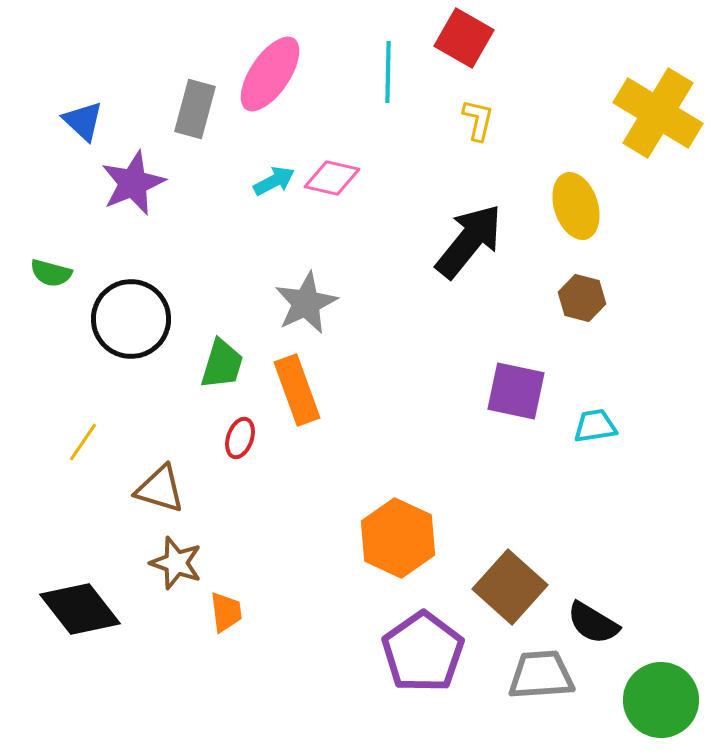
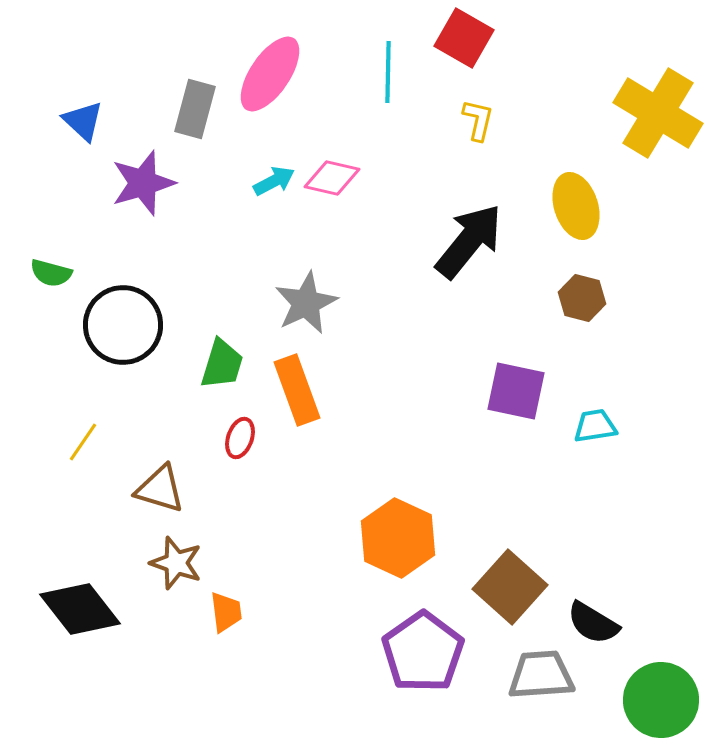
purple star: moved 10 px right; rotated 6 degrees clockwise
black circle: moved 8 px left, 6 px down
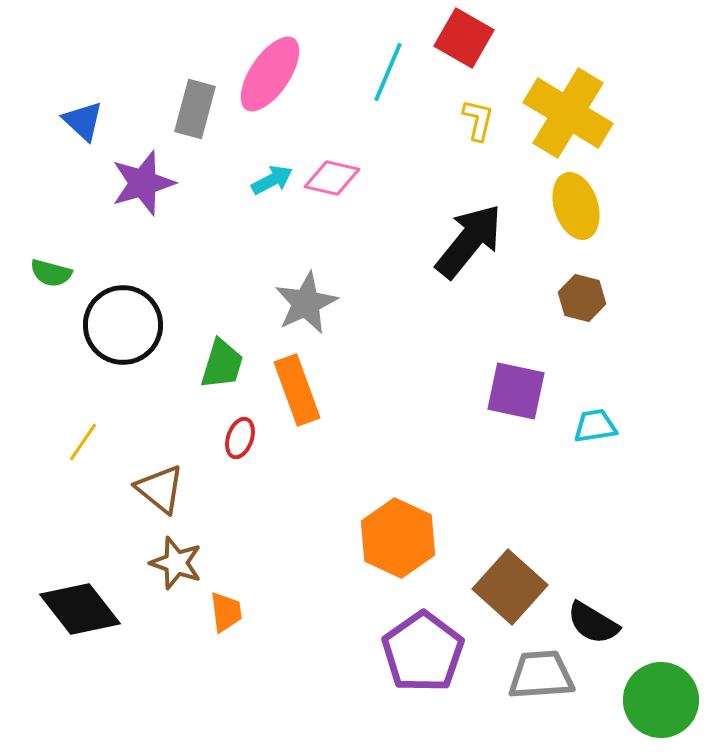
cyan line: rotated 22 degrees clockwise
yellow cross: moved 90 px left
cyan arrow: moved 2 px left, 1 px up
brown triangle: rotated 22 degrees clockwise
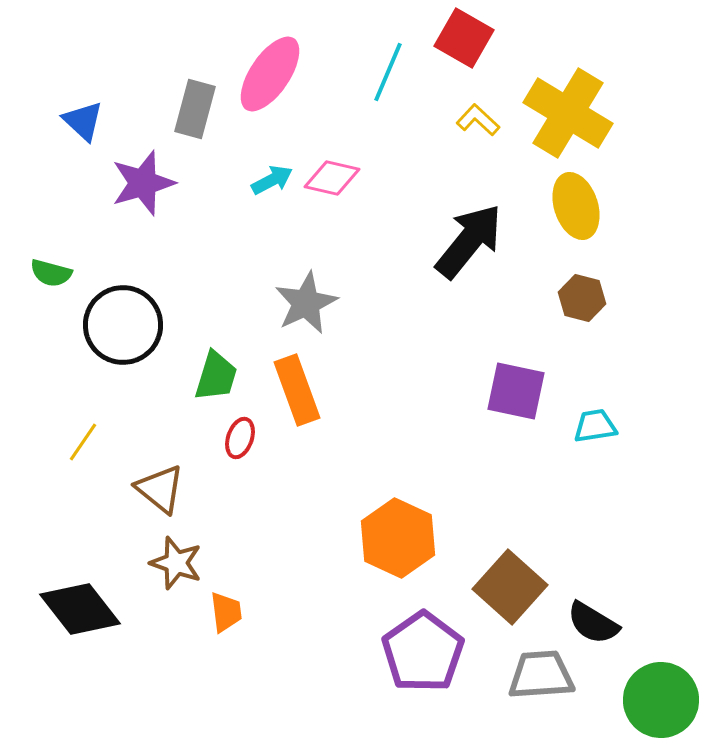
yellow L-shape: rotated 60 degrees counterclockwise
green trapezoid: moved 6 px left, 12 px down
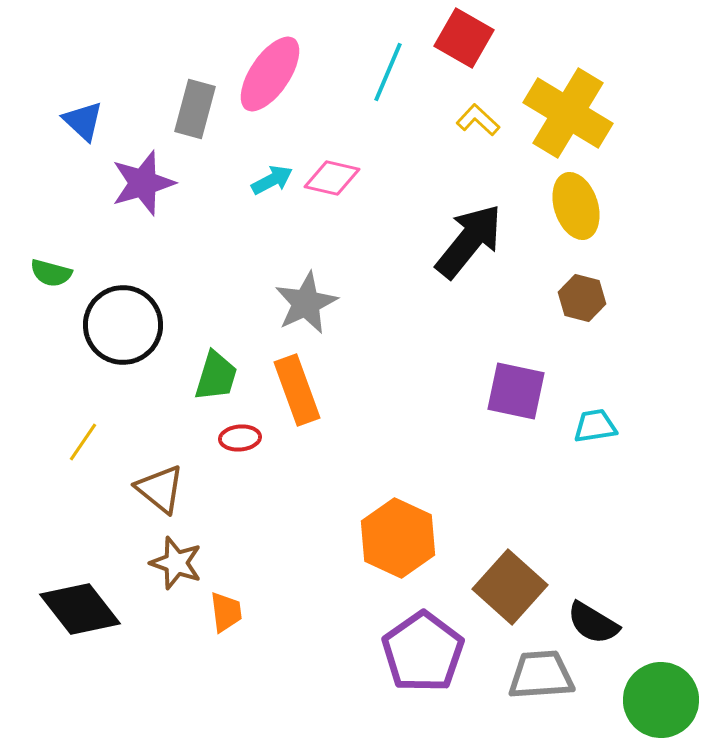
red ellipse: rotated 66 degrees clockwise
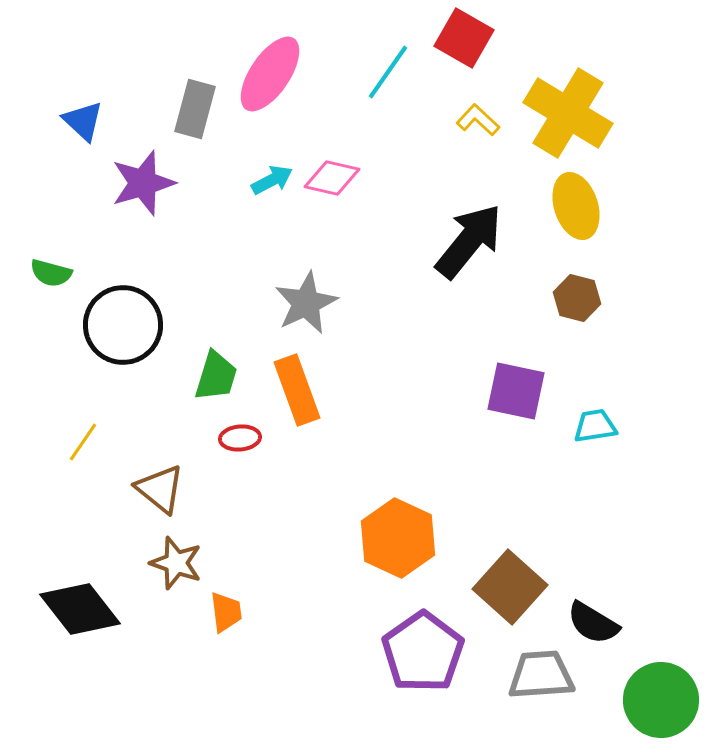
cyan line: rotated 12 degrees clockwise
brown hexagon: moved 5 px left
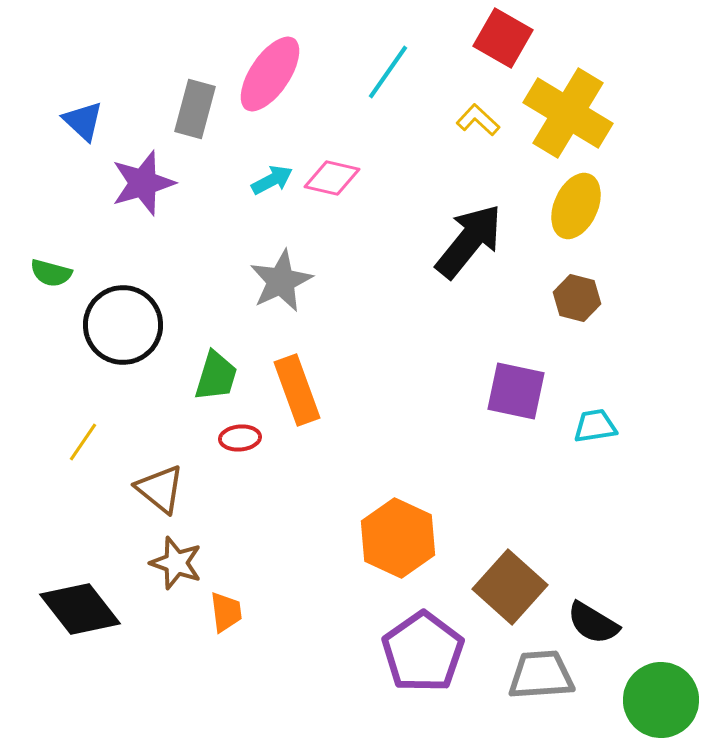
red square: moved 39 px right
yellow ellipse: rotated 42 degrees clockwise
gray star: moved 25 px left, 22 px up
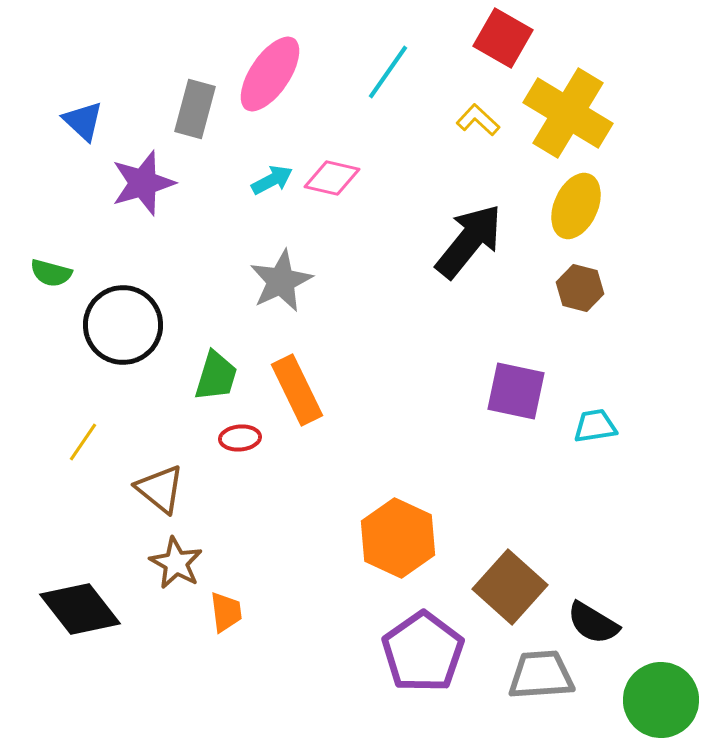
brown hexagon: moved 3 px right, 10 px up
orange rectangle: rotated 6 degrees counterclockwise
brown star: rotated 10 degrees clockwise
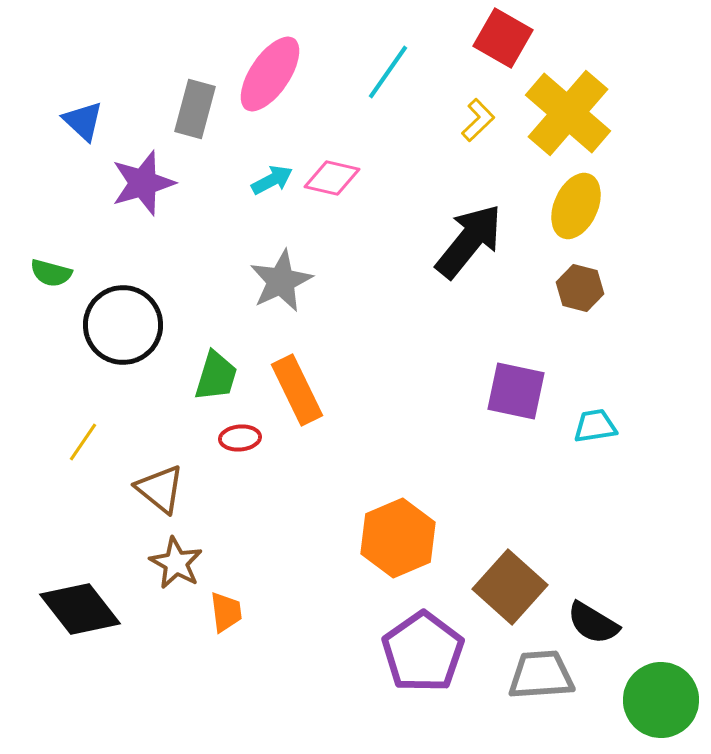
yellow cross: rotated 10 degrees clockwise
yellow L-shape: rotated 93 degrees clockwise
orange hexagon: rotated 12 degrees clockwise
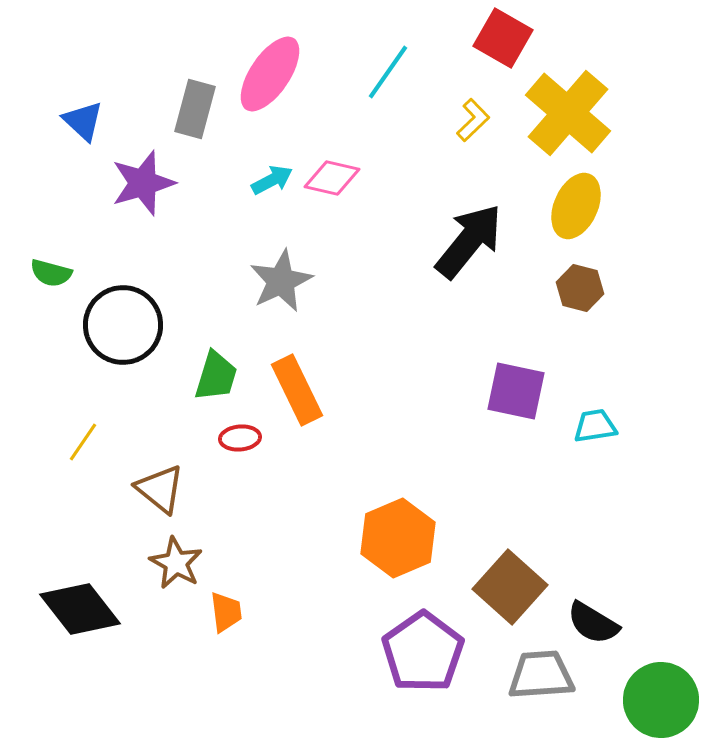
yellow L-shape: moved 5 px left
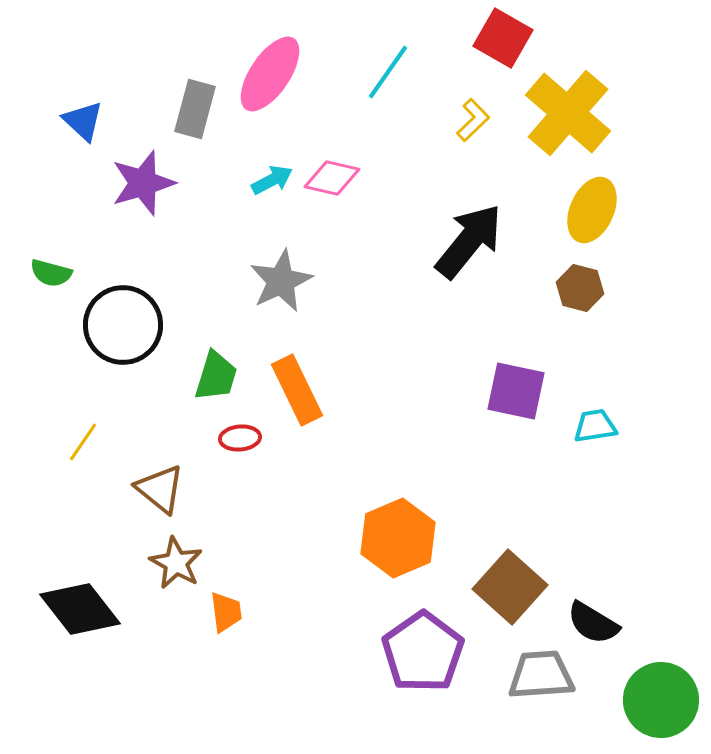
yellow ellipse: moved 16 px right, 4 px down
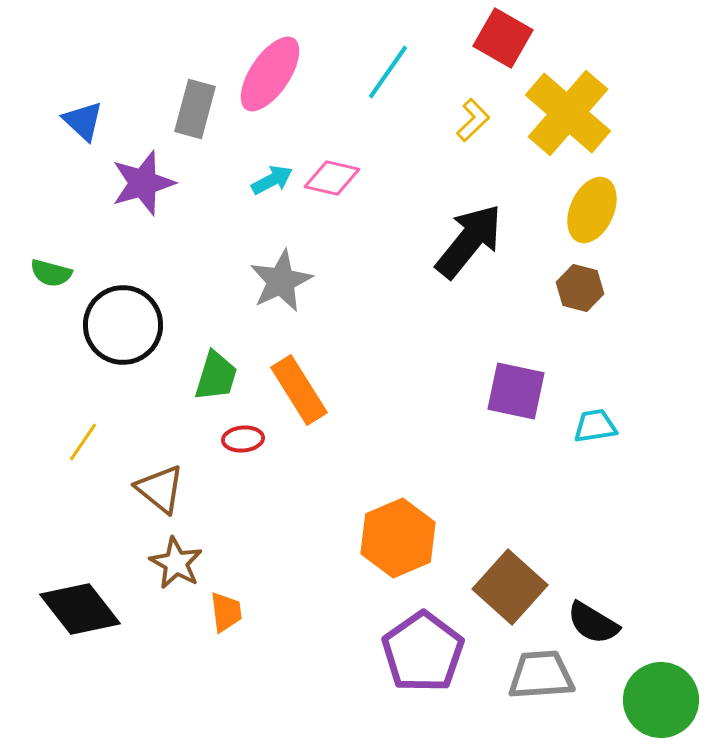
orange rectangle: moved 2 px right; rotated 6 degrees counterclockwise
red ellipse: moved 3 px right, 1 px down
